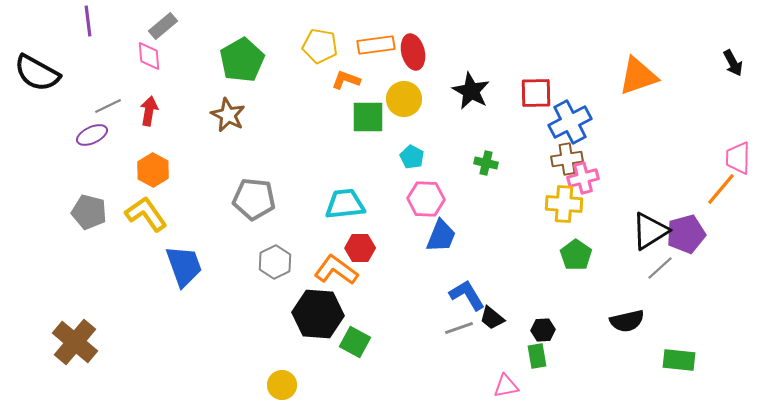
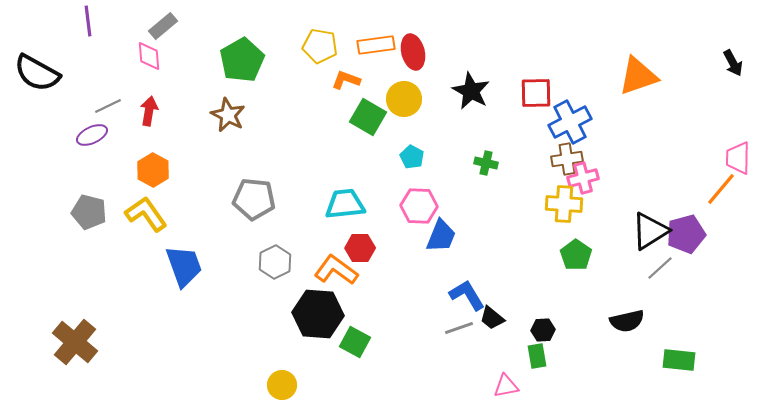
green square at (368, 117): rotated 30 degrees clockwise
pink hexagon at (426, 199): moved 7 px left, 7 px down
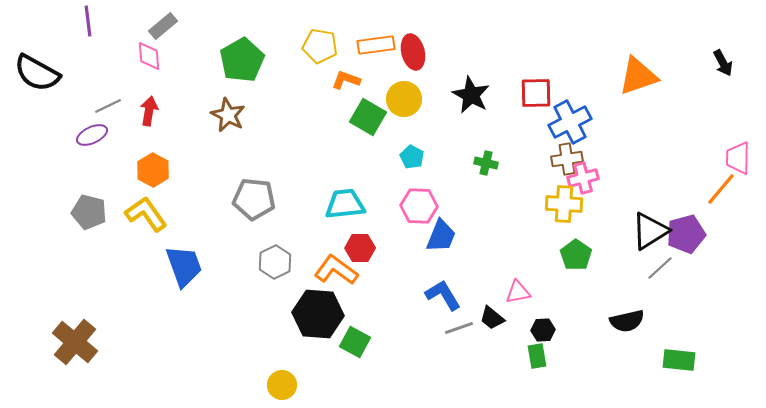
black arrow at (733, 63): moved 10 px left
black star at (471, 91): moved 4 px down
blue L-shape at (467, 295): moved 24 px left
pink triangle at (506, 386): moved 12 px right, 94 px up
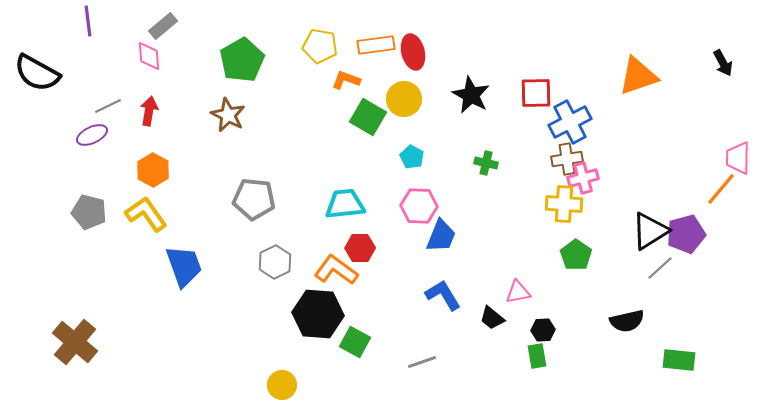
gray line at (459, 328): moved 37 px left, 34 px down
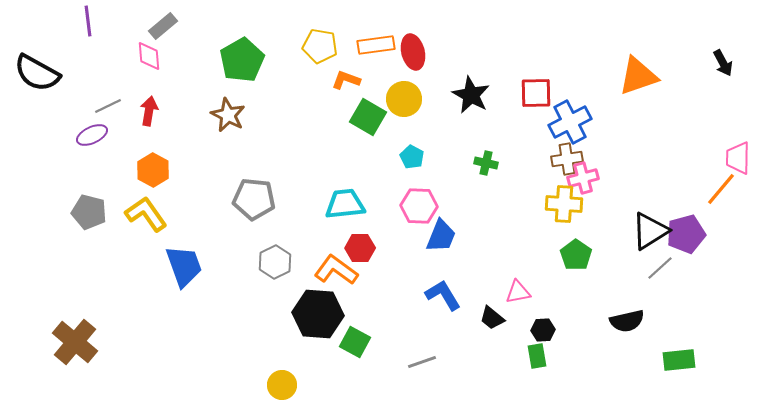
green rectangle at (679, 360): rotated 12 degrees counterclockwise
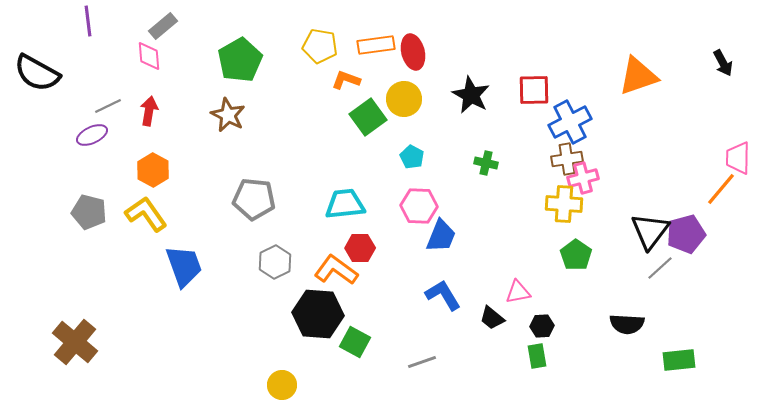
green pentagon at (242, 60): moved 2 px left
red square at (536, 93): moved 2 px left, 3 px up
green square at (368, 117): rotated 24 degrees clockwise
black triangle at (650, 231): rotated 21 degrees counterclockwise
black semicircle at (627, 321): moved 3 px down; rotated 16 degrees clockwise
black hexagon at (543, 330): moved 1 px left, 4 px up
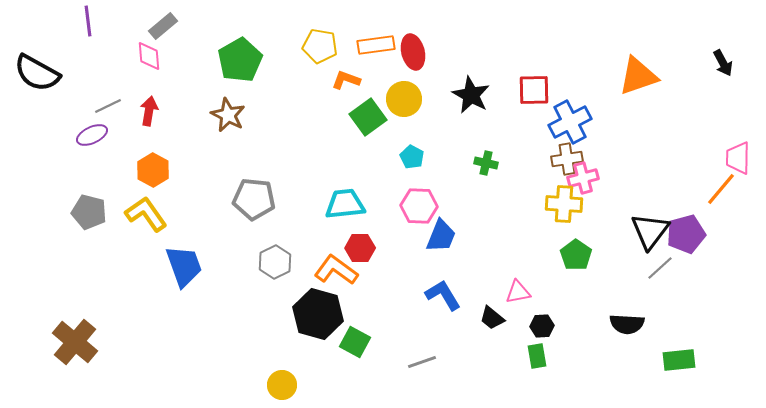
black hexagon at (318, 314): rotated 12 degrees clockwise
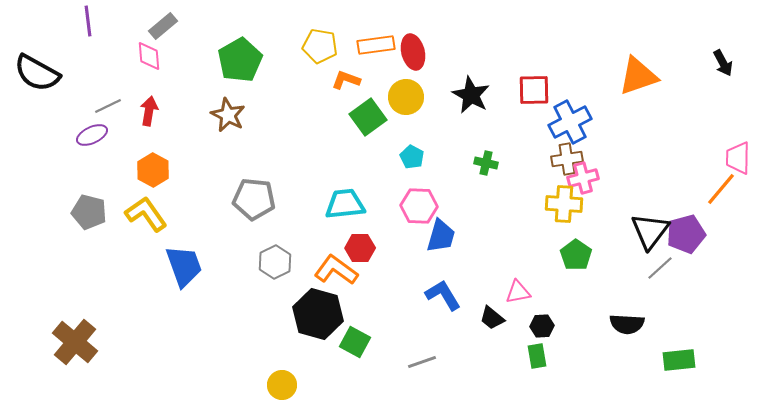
yellow circle at (404, 99): moved 2 px right, 2 px up
blue trapezoid at (441, 236): rotated 6 degrees counterclockwise
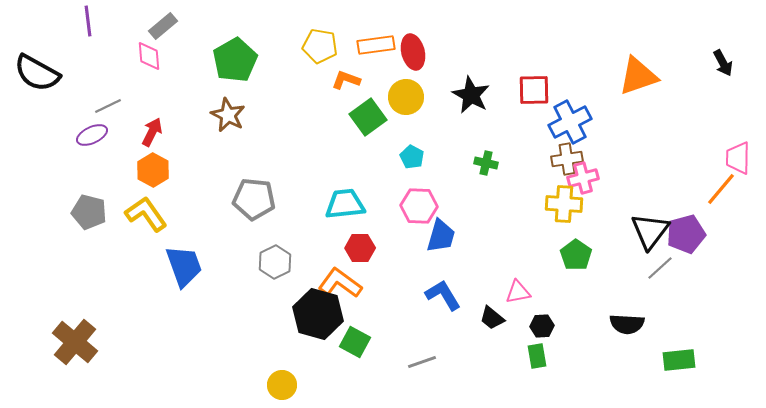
green pentagon at (240, 60): moved 5 px left
red arrow at (149, 111): moved 3 px right, 21 px down; rotated 16 degrees clockwise
orange L-shape at (336, 270): moved 4 px right, 13 px down
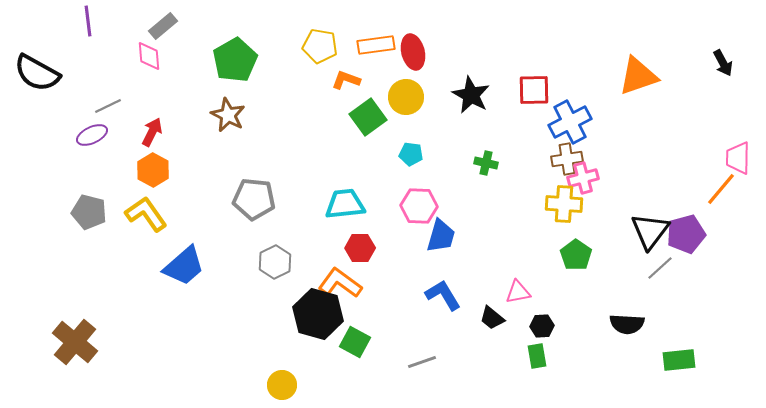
cyan pentagon at (412, 157): moved 1 px left, 3 px up; rotated 20 degrees counterclockwise
blue trapezoid at (184, 266): rotated 69 degrees clockwise
